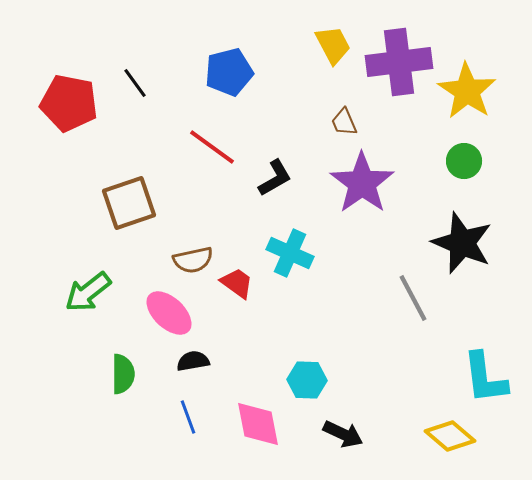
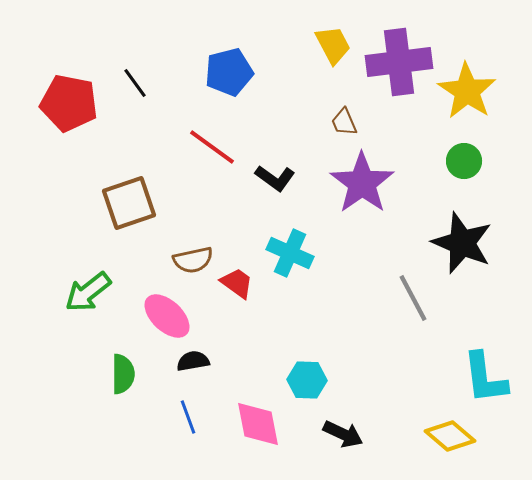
black L-shape: rotated 66 degrees clockwise
pink ellipse: moved 2 px left, 3 px down
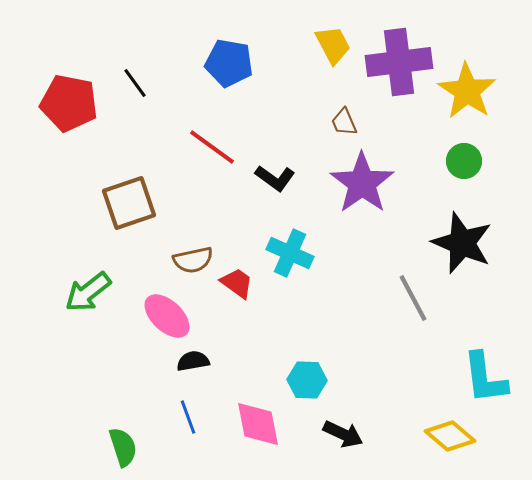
blue pentagon: moved 9 px up; rotated 24 degrees clockwise
green semicircle: moved 73 px down; rotated 18 degrees counterclockwise
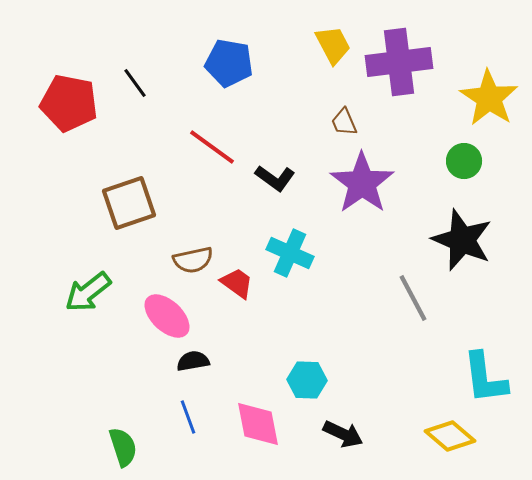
yellow star: moved 22 px right, 7 px down
black star: moved 3 px up
